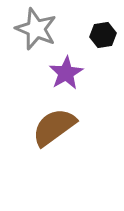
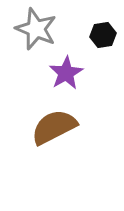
brown semicircle: rotated 9 degrees clockwise
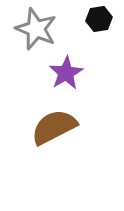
black hexagon: moved 4 px left, 16 px up
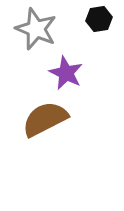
purple star: rotated 16 degrees counterclockwise
brown semicircle: moved 9 px left, 8 px up
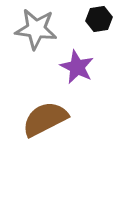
gray star: rotated 15 degrees counterclockwise
purple star: moved 11 px right, 6 px up
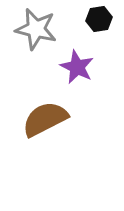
gray star: rotated 6 degrees clockwise
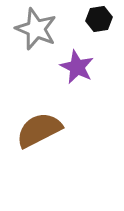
gray star: rotated 9 degrees clockwise
brown semicircle: moved 6 px left, 11 px down
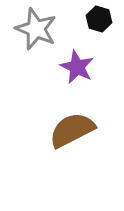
black hexagon: rotated 25 degrees clockwise
brown semicircle: moved 33 px right
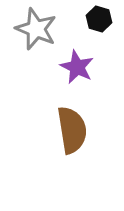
brown semicircle: rotated 108 degrees clockwise
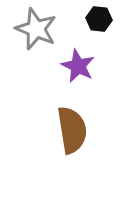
black hexagon: rotated 10 degrees counterclockwise
purple star: moved 1 px right, 1 px up
